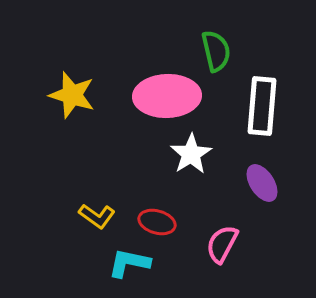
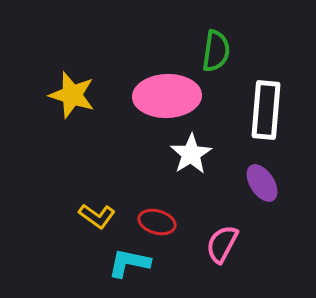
green semicircle: rotated 21 degrees clockwise
white rectangle: moved 4 px right, 4 px down
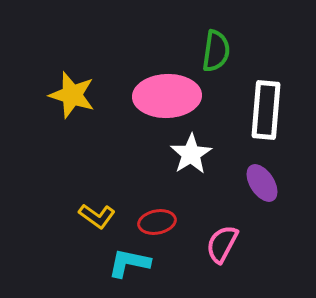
red ellipse: rotated 27 degrees counterclockwise
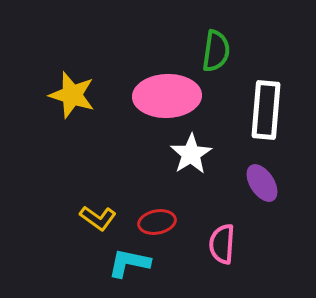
yellow L-shape: moved 1 px right, 2 px down
pink semicircle: rotated 24 degrees counterclockwise
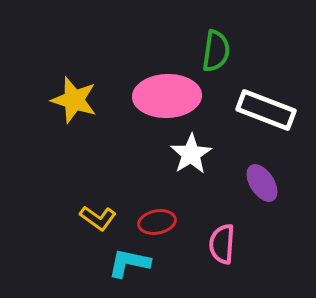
yellow star: moved 2 px right, 5 px down
white rectangle: rotated 74 degrees counterclockwise
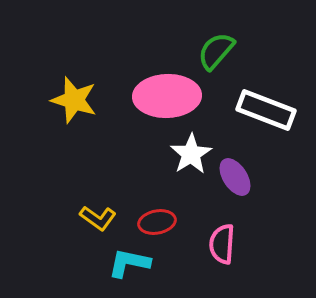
green semicircle: rotated 147 degrees counterclockwise
purple ellipse: moved 27 px left, 6 px up
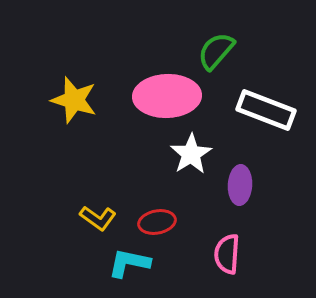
purple ellipse: moved 5 px right, 8 px down; rotated 36 degrees clockwise
pink semicircle: moved 5 px right, 10 px down
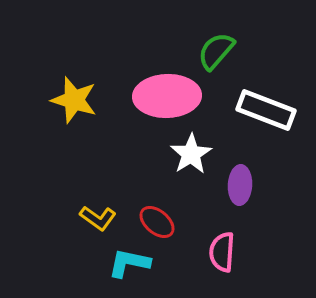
red ellipse: rotated 51 degrees clockwise
pink semicircle: moved 5 px left, 2 px up
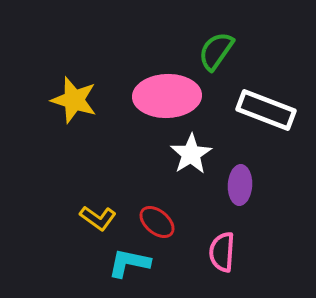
green semicircle: rotated 6 degrees counterclockwise
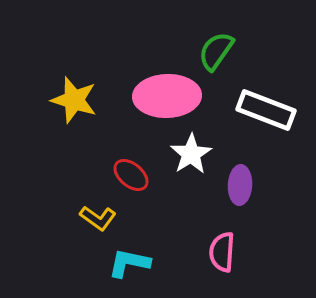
red ellipse: moved 26 px left, 47 px up
